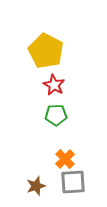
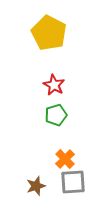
yellow pentagon: moved 3 px right, 18 px up
green pentagon: rotated 15 degrees counterclockwise
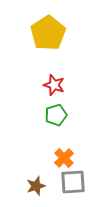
yellow pentagon: moved 1 px left; rotated 12 degrees clockwise
red star: rotated 10 degrees counterclockwise
orange cross: moved 1 px left, 1 px up
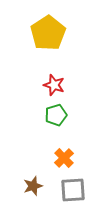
gray square: moved 8 px down
brown star: moved 3 px left
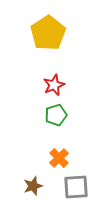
red star: rotated 30 degrees clockwise
orange cross: moved 5 px left
gray square: moved 3 px right, 3 px up
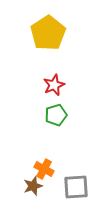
orange cross: moved 15 px left, 11 px down; rotated 18 degrees counterclockwise
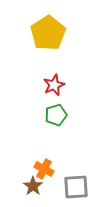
brown star: rotated 18 degrees counterclockwise
